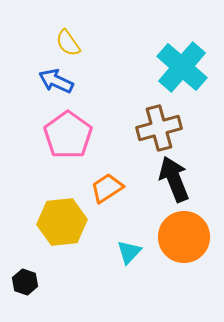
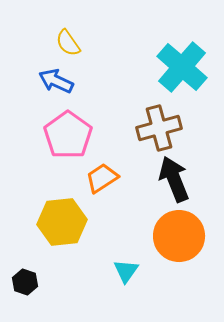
orange trapezoid: moved 5 px left, 10 px up
orange circle: moved 5 px left, 1 px up
cyan triangle: moved 3 px left, 19 px down; rotated 8 degrees counterclockwise
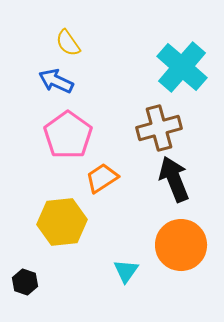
orange circle: moved 2 px right, 9 px down
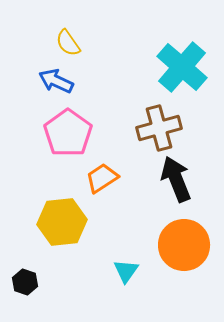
pink pentagon: moved 2 px up
black arrow: moved 2 px right
orange circle: moved 3 px right
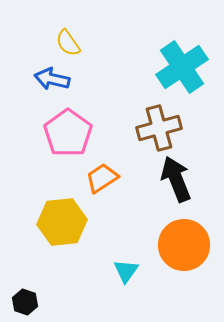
cyan cross: rotated 15 degrees clockwise
blue arrow: moved 4 px left, 2 px up; rotated 12 degrees counterclockwise
black hexagon: moved 20 px down
